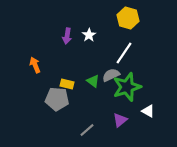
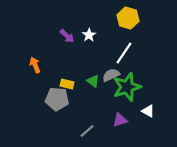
purple arrow: rotated 56 degrees counterclockwise
purple triangle: rotated 21 degrees clockwise
gray line: moved 1 px down
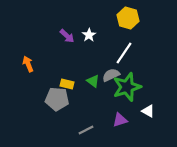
orange arrow: moved 7 px left, 1 px up
gray line: moved 1 px left, 1 px up; rotated 14 degrees clockwise
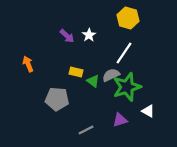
yellow rectangle: moved 9 px right, 12 px up
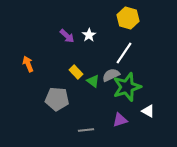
yellow rectangle: rotated 32 degrees clockwise
gray line: rotated 21 degrees clockwise
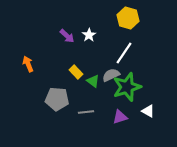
purple triangle: moved 3 px up
gray line: moved 18 px up
